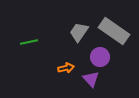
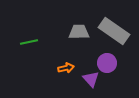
gray trapezoid: rotated 55 degrees clockwise
purple circle: moved 7 px right, 6 px down
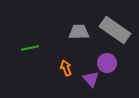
gray rectangle: moved 1 px right, 1 px up
green line: moved 1 px right, 6 px down
orange arrow: rotated 98 degrees counterclockwise
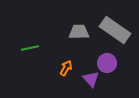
orange arrow: rotated 49 degrees clockwise
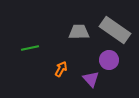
purple circle: moved 2 px right, 3 px up
orange arrow: moved 5 px left, 1 px down
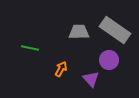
green line: rotated 24 degrees clockwise
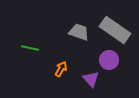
gray trapezoid: rotated 20 degrees clockwise
